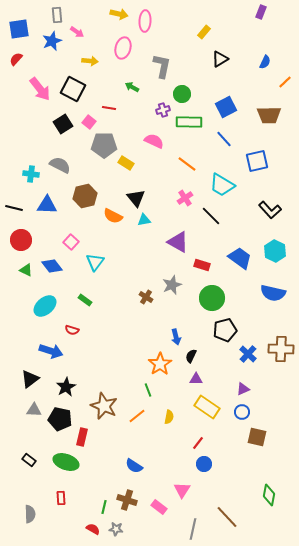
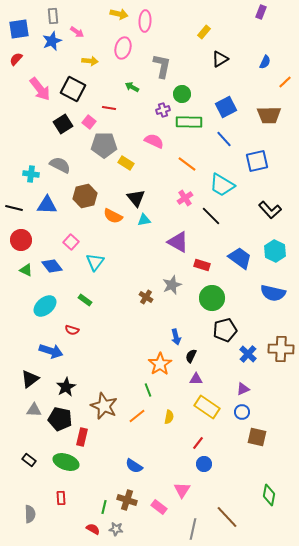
gray rectangle at (57, 15): moved 4 px left, 1 px down
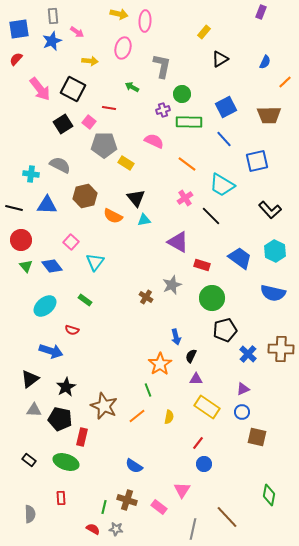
green triangle at (26, 270): moved 4 px up; rotated 24 degrees clockwise
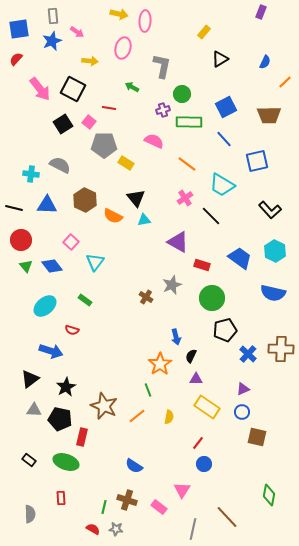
brown hexagon at (85, 196): moved 4 px down; rotated 20 degrees counterclockwise
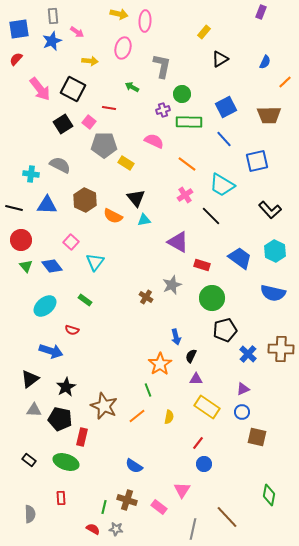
pink cross at (185, 198): moved 3 px up
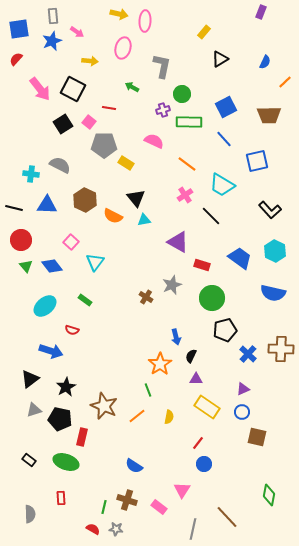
gray triangle at (34, 410): rotated 21 degrees counterclockwise
